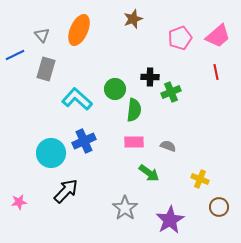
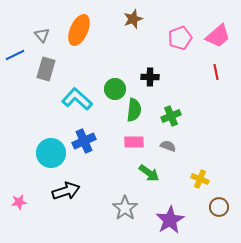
green cross: moved 24 px down
black arrow: rotated 28 degrees clockwise
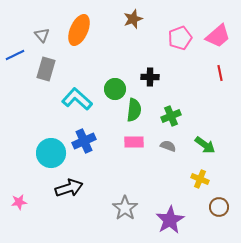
red line: moved 4 px right, 1 px down
green arrow: moved 56 px right, 28 px up
black arrow: moved 3 px right, 3 px up
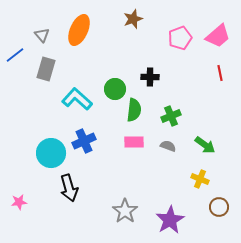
blue line: rotated 12 degrees counterclockwise
black arrow: rotated 92 degrees clockwise
gray star: moved 3 px down
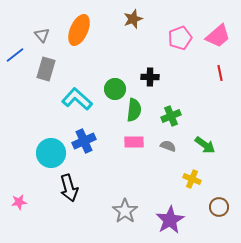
yellow cross: moved 8 px left
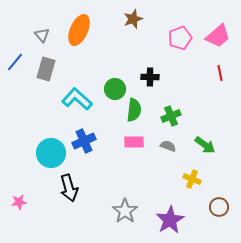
blue line: moved 7 px down; rotated 12 degrees counterclockwise
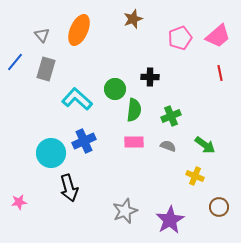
yellow cross: moved 3 px right, 3 px up
gray star: rotated 15 degrees clockwise
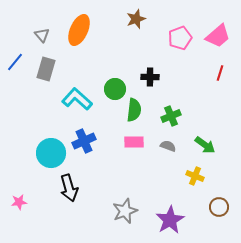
brown star: moved 3 px right
red line: rotated 28 degrees clockwise
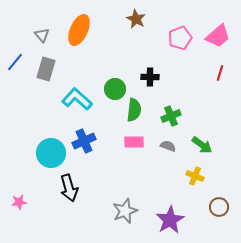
brown star: rotated 24 degrees counterclockwise
green arrow: moved 3 px left
